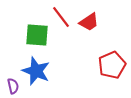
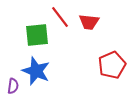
red line: moved 1 px left
red trapezoid: rotated 40 degrees clockwise
green square: rotated 10 degrees counterclockwise
purple semicircle: rotated 21 degrees clockwise
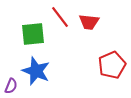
green square: moved 4 px left, 1 px up
purple semicircle: moved 2 px left; rotated 14 degrees clockwise
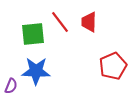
red line: moved 5 px down
red trapezoid: rotated 85 degrees clockwise
red pentagon: moved 1 px right, 1 px down
blue star: rotated 20 degrees counterclockwise
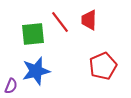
red trapezoid: moved 2 px up
red pentagon: moved 10 px left
blue star: rotated 16 degrees counterclockwise
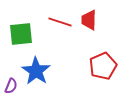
red line: rotated 35 degrees counterclockwise
green square: moved 12 px left
blue star: rotated 24 degrees counterclockwise
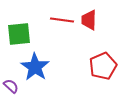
red line: moved 2 px right, 2 px up; rotated 10 degrees counterclockwise
green square: moved 2 px left
blue star: moved 1 px left, 4 px up
purple semicircle: rotated 70 degrees counterclockwise
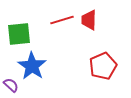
red line: rotated 25 degrees counterclockwise
blue star: moved 3 px left, 1 px up
purple semicircle: moved 1 px up
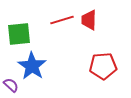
red pentagon: rotated 20 degrees clockwise
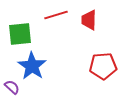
red line: moved 6 px left, 5 px up
green square: moved 1 px right
purple semicircle: moved 1 px right, 2 px down
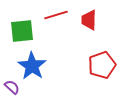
green square: moved 2 px right, 3 px up
red pentagon: moved 1 px left, 1 px up; rotated 16 degrees counterclockwise
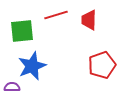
blue star: rotated 16 degrees clockwise
purple semicircle: rotated 42 degrees counterclockwise
